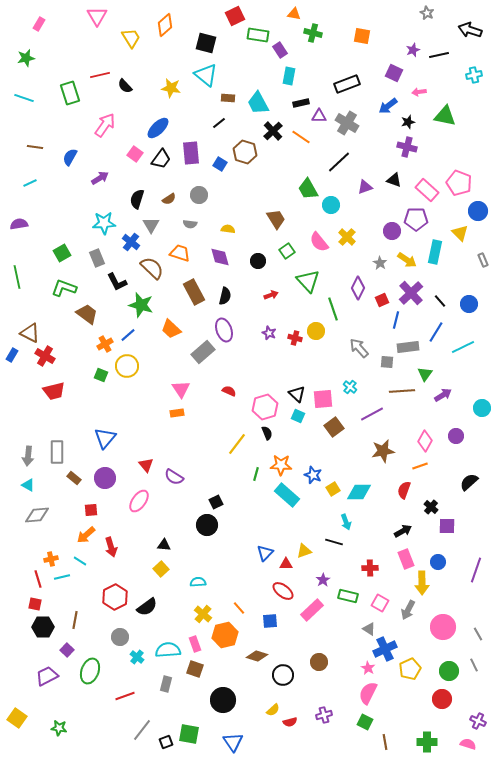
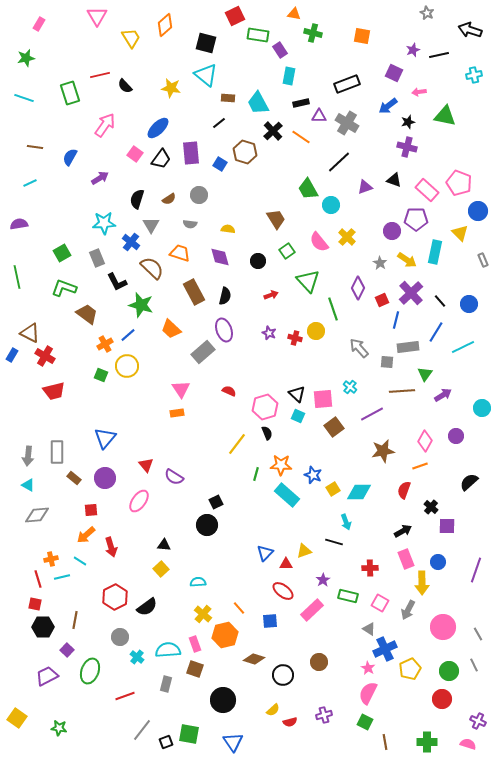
brown diamond at (257, 656): moved 3 px left, 3 px down
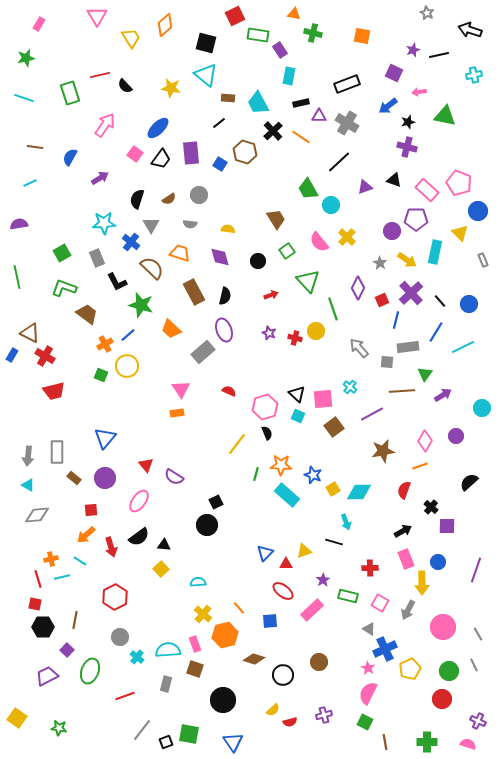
black semicircle at (147, 607): moved 8 px left, 70 px up
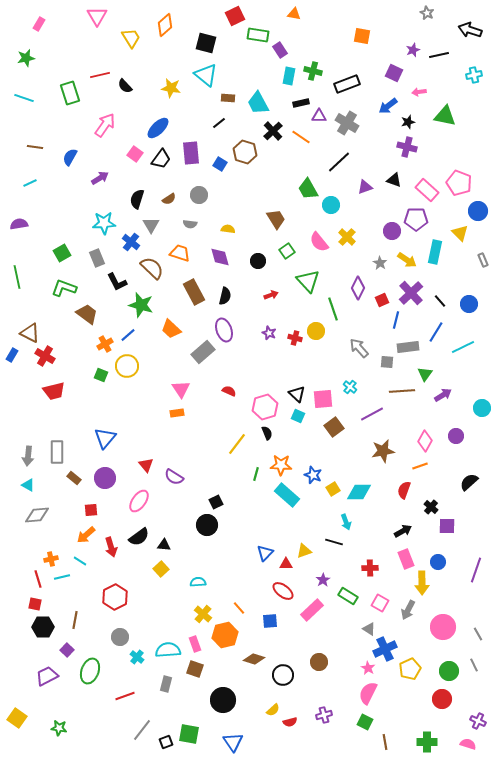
green cross at (313, 33): moved 38 px down
green rectangle at (348, 596): rotated 18 degrees clockwise
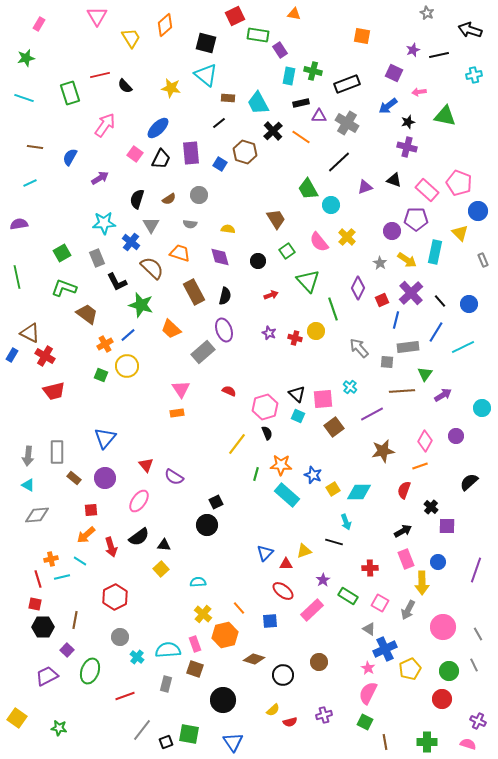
black trapezoid at (161, 159): rotated 10 degrees counterclockwise
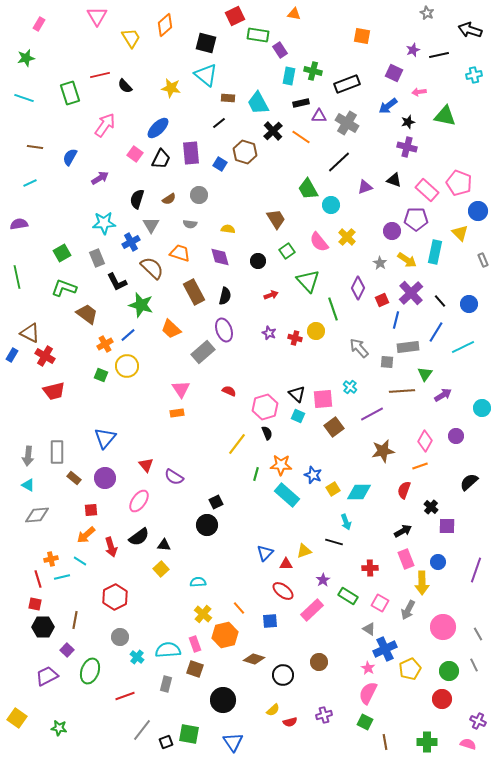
blue cross at (131, 242): rotated 24 degrees clockwise
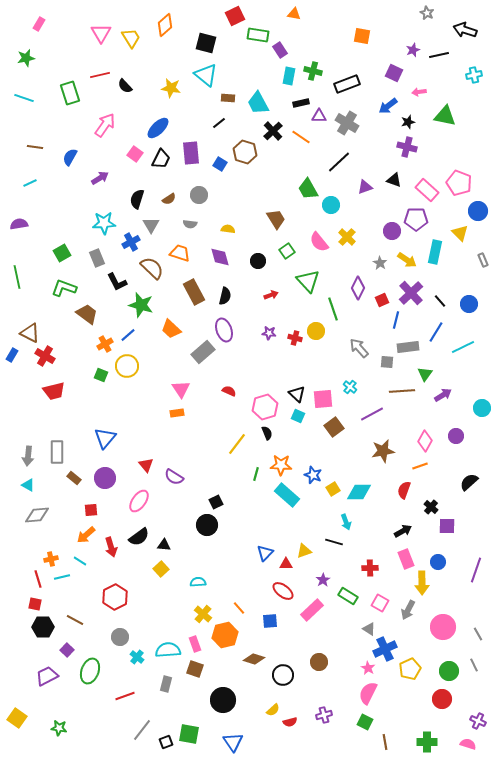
pink triangle at (97, 16): moved 4 px right, 17 px down
black arrow at (470, 30): moved 5 px left
purple star at (269, 333): rotated 16 degrees counterclockwise
brown line at (75, 620): rotated 72 degrees counterclockwise
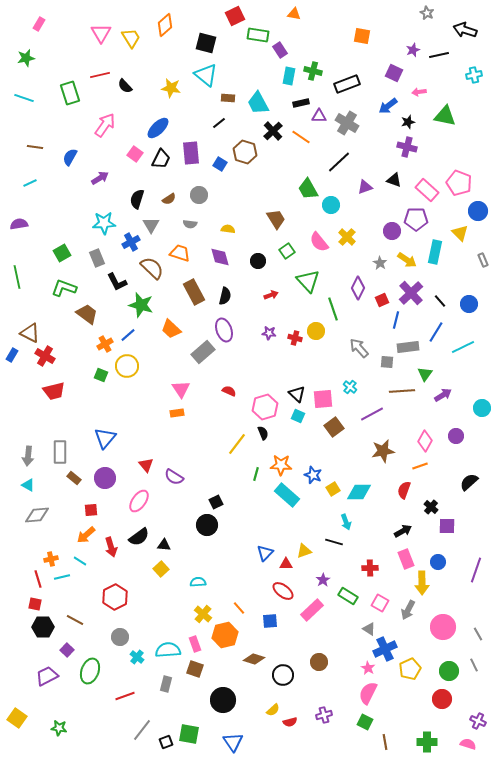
black semicircle at (267, 433): moved 4 px left
gray rectangle at (57, 452): moved 3 px right
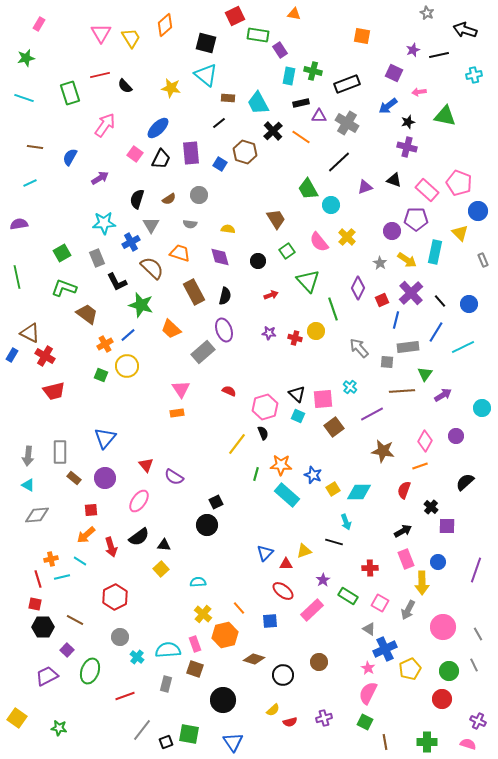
brown star at (383, 451): rotated 20 degrees clockwise
black semicircle at (469, 482): moved 4 px left
purple cross at (324, 715): moved 3 px down
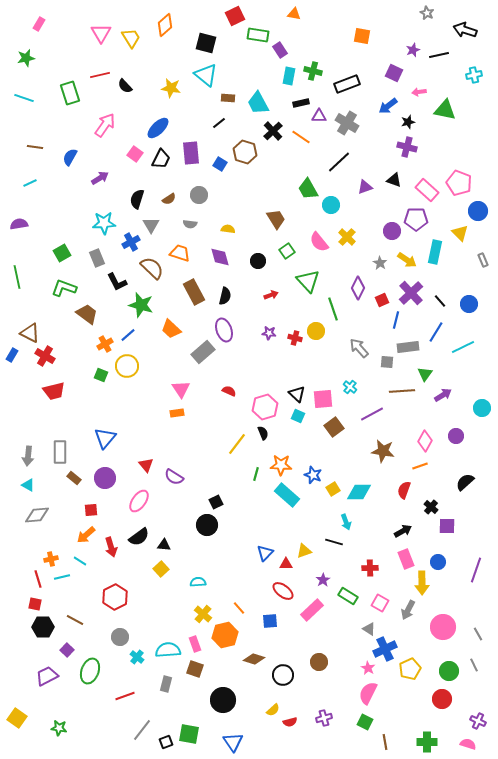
green triangle at (445, 116): moved 6 px up
